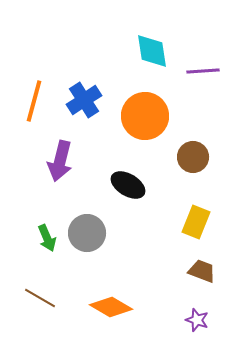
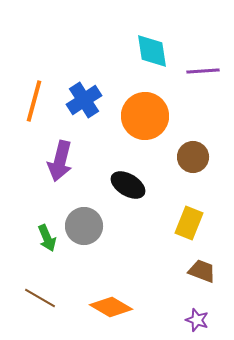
yellow rectangle: moved 7 px left, 1 px down
gray circle: moved 3 px left, 7 px up
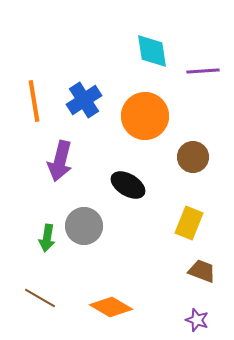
orange line: rotated 24 degrees counterclockwise
green arrow: rotated 32 degrees clockwise
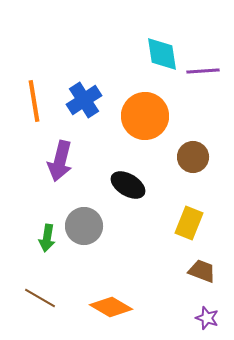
cyan diamond: moved 10 px right, 3 px down
purple star: moved 10 px right, 2 px up
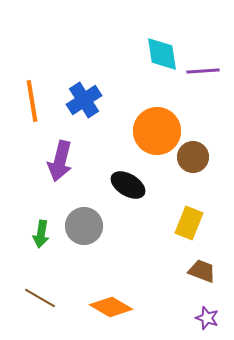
orange line: moved 2 px left
orange circle: moved 12 px right, 15 px down
green arrow: moved 6 px left, 4 px up
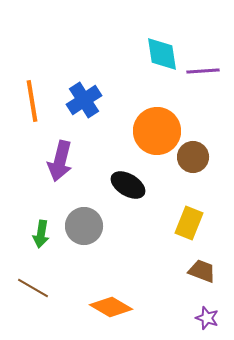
brown line: moved 7 px left, 10 px up
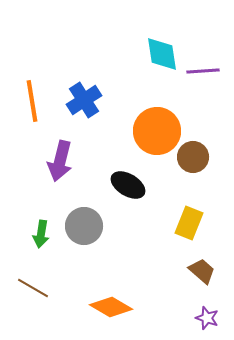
brown trapezoid: rotated 20 degrees clockwise
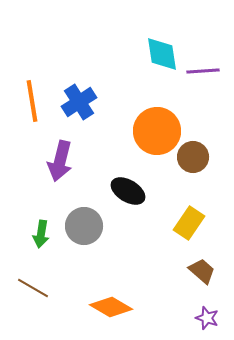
blue cross: moved 5 px left, 2 px down
black ellipse: moved 6 px down
yellow rectangle: rotated 12 degrees clockwise
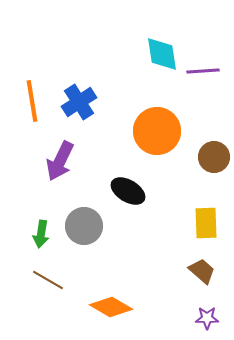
brown circle: moved 21 px right
purple arrow: rotated 12 degrees clockwise
yellow rectangle: moved 17 px right; rotated 36 degrees counterclockwise
brown line: moved 15 px right, 8 px up
purple star: rotated 20 degrees counterclockwise
